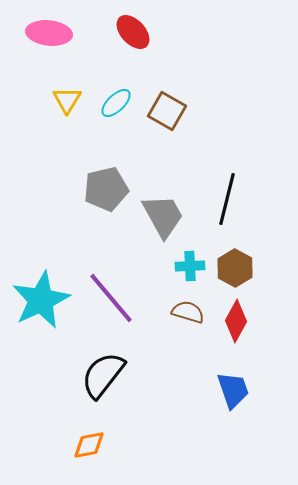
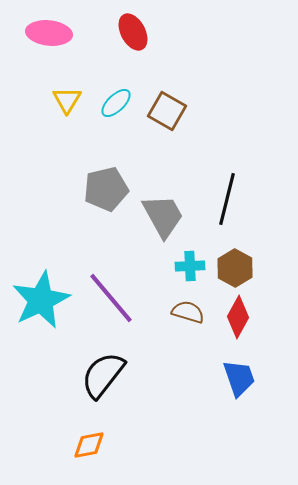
red ellipse: rotated 15 degrees clockwise
red diamond: moved 2 px right, 4 px up
blue trapezoid: moved 6 px right, 12 px up
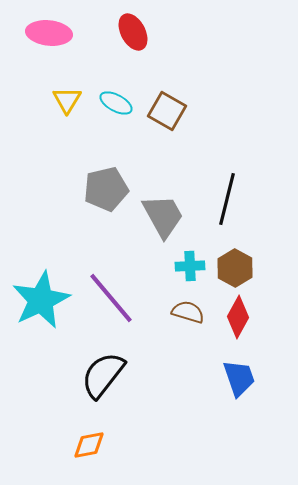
cyan ellipse: rotated 72 degrees clockwise
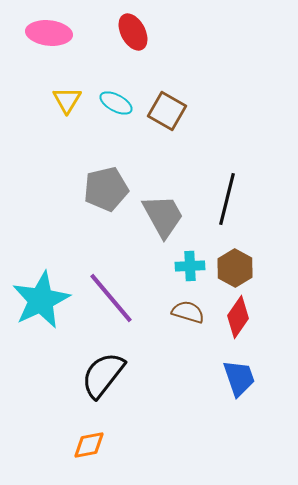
red diamond: rotated 6 degrees clockwise
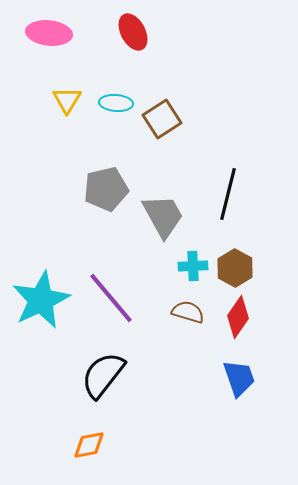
cyan ellipse: rotated 24 degrees counterclockwise
brown square: moved 5 px left, 8 px down; rotated 27 degrees clockwise
black line: moved 1 px right, 5 px up
cyan cross: moved 3 px right
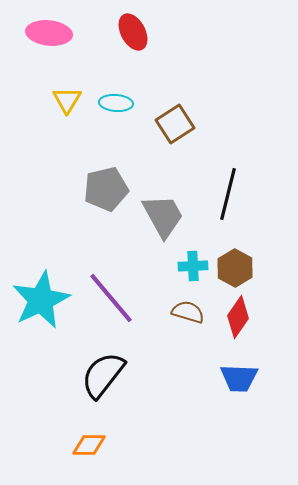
brown square: moved 13 px right, 5 px down
blue trapezoid: rotated 111 degrees clockwise
orange diamond: rotated 12 degrees clockwise
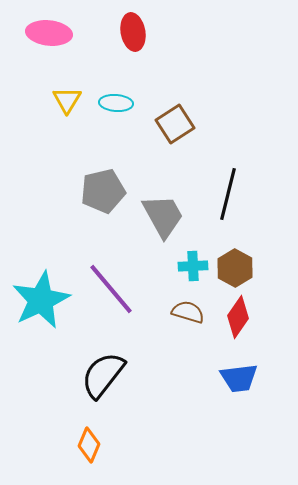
red ellipse: rotated 18 degrees clockwise
gray pentagon: moved 3 px left, 2 px down
purple line: moved 9 px up
blue trapezoid: rotated 9 degrees counterclockwise
orange diamond: rotated 68 degrees counterclockwise
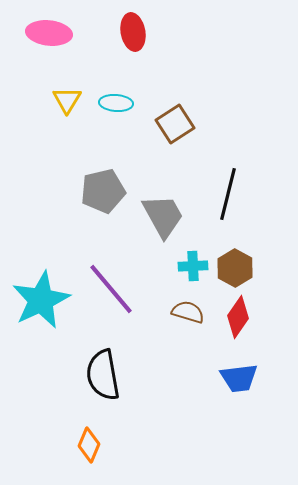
black semicircle: rotated 48 degrees counterclockwise
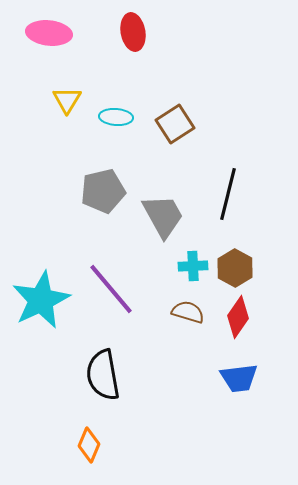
cyan ellipse: moved 14 px down
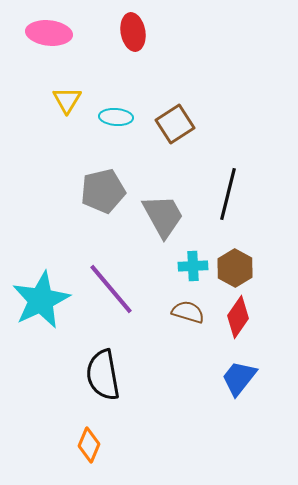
blue trapezoid: rotated 135 degrees clockwise
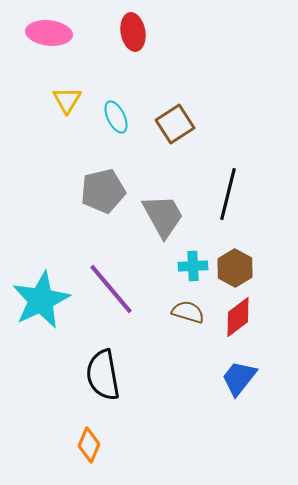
cyan ellipse: rotated 60 degrees clockwise
red diamond: rotated 18 degrees clockwise
